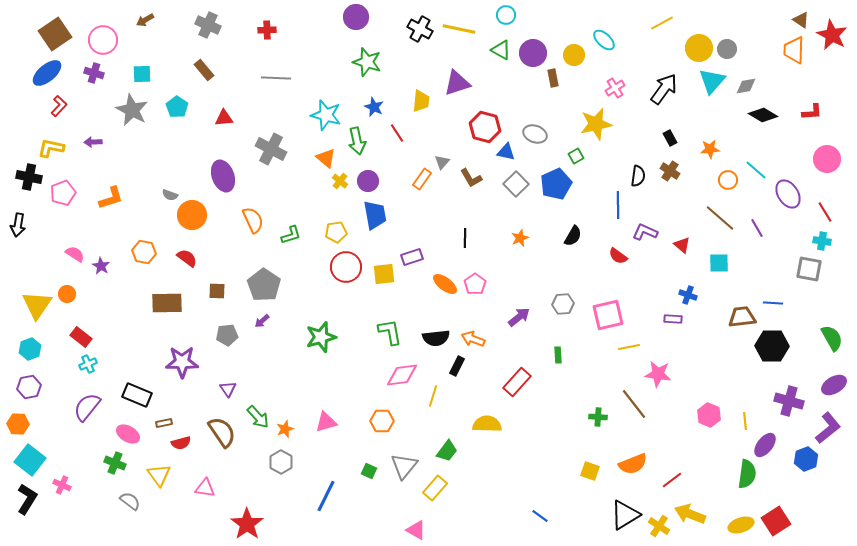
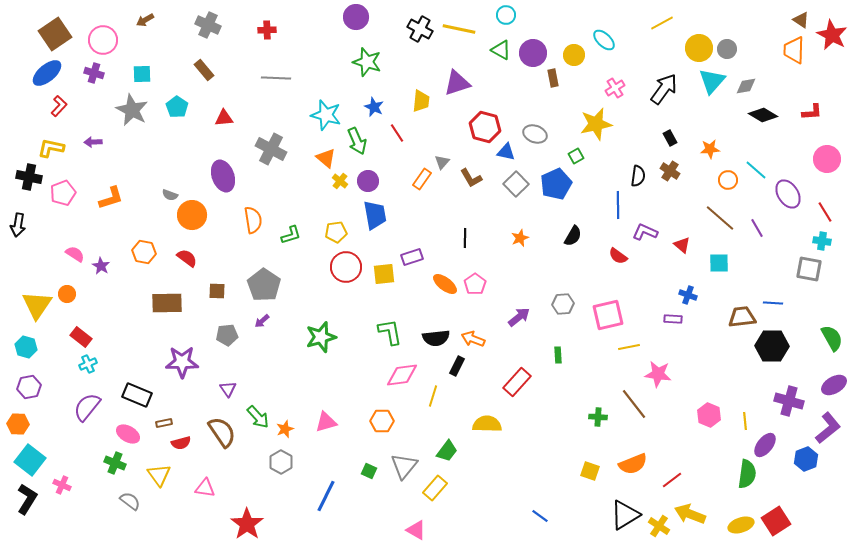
green arrow at (357, 141): rotated 12 degrees counterclockwise
orange semicircle at (253, 220): rotated 16 degrees clockwise
cyan hexagon at (30, 349): moved 4 px left, 2 px up; rotated 25 degrees counterclockwise
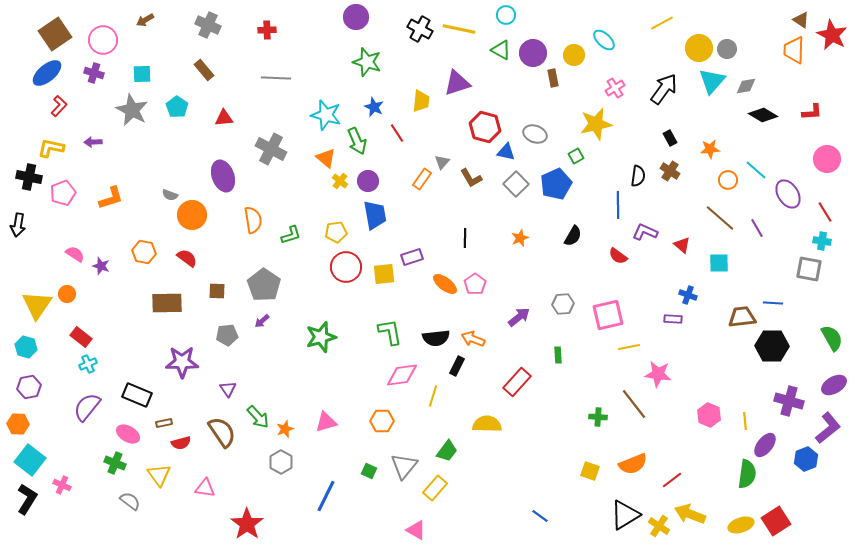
purple star at (101, 266): rotated 12 degrees counterclockwise
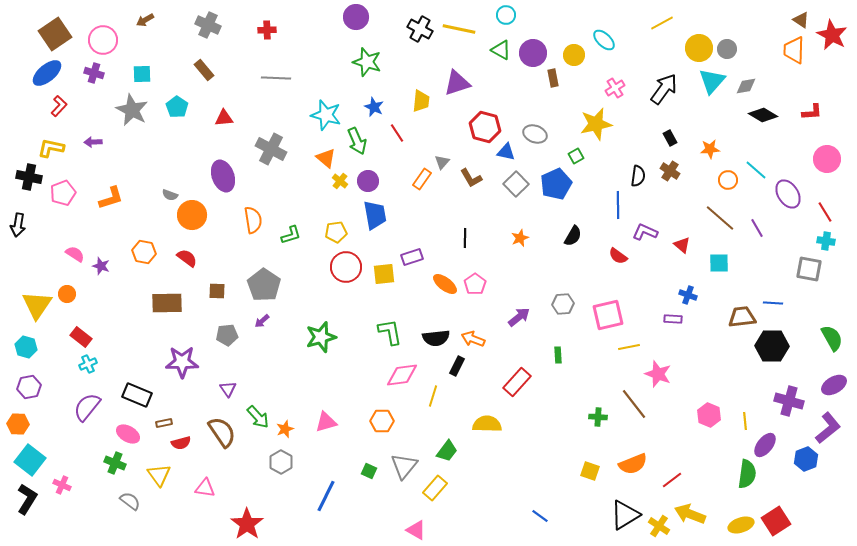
cyan cross at (822, 241): moved 4 px right
pink star at (658, 374): rotated 12 degrees clockwise
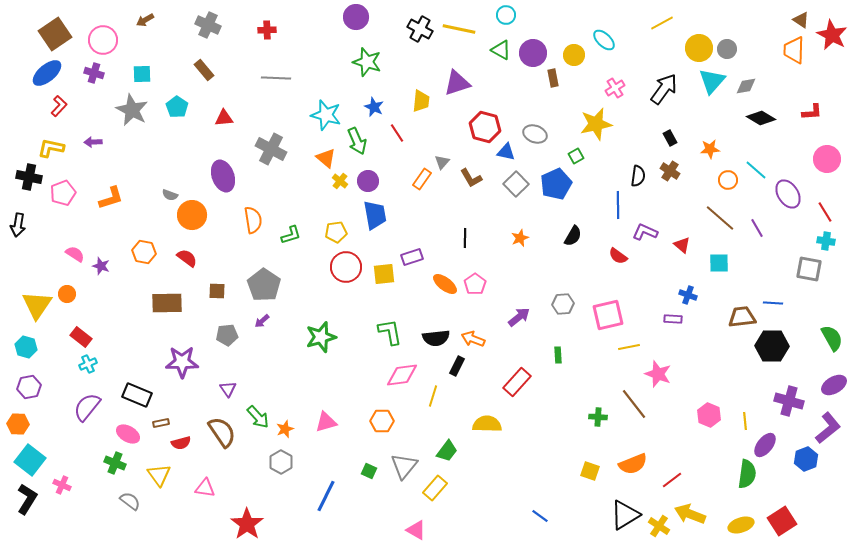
black diamond at (763, 115): moved 2 px left, 3 px down
brown rectangle at (164, 423): moved 3 px left
red square at (776, 521): moved 6 px right
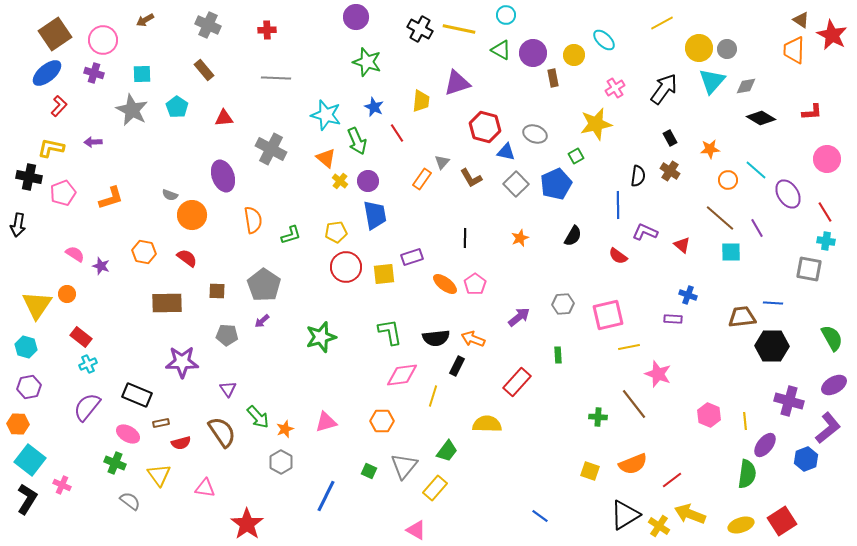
cyan square at (719, 263): moved 12 px right, 11 px up
gray pentagon at (227, 335): rotated 10 degrees clockwise
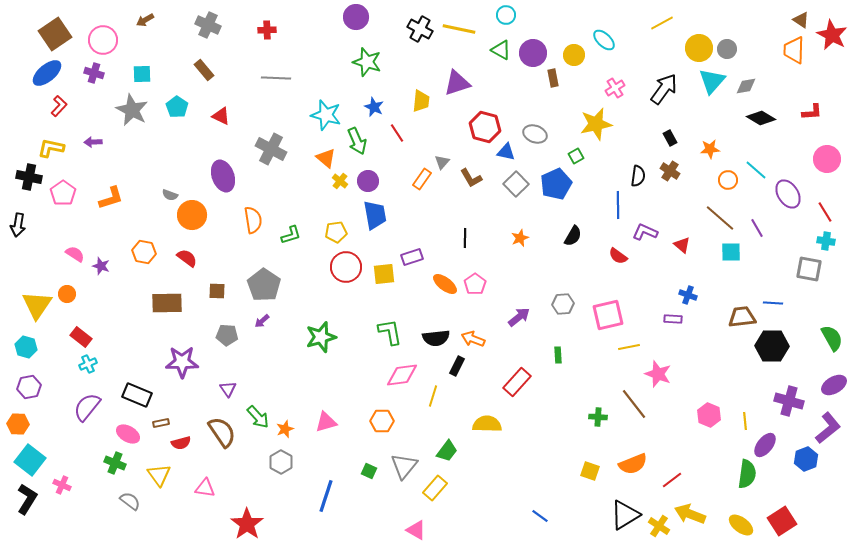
red triangle at (224, 118): moved 3 px left, 2 px up; rotated 30 degrees clockwise
pink pentagon at (63, 193): rotated 15 degrees counterclockwise
blue line at (326, 496): rotated 8 degrees counterclockwise
yellow ellipse at (741, 525): rotated 55 degrees clockwise
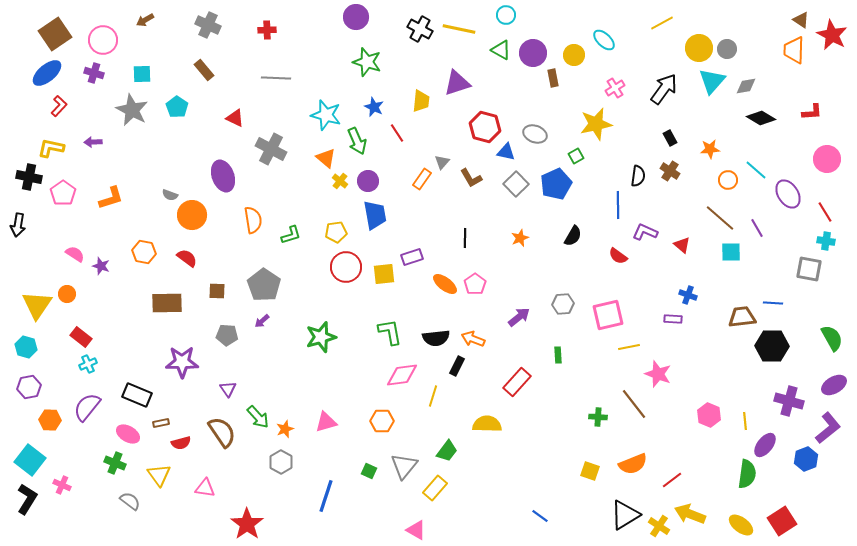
red triangle at (221, 116): moved 14 px right, 2 px down
orange hexagon at (18, 424): moved 32 px right, 4 px up
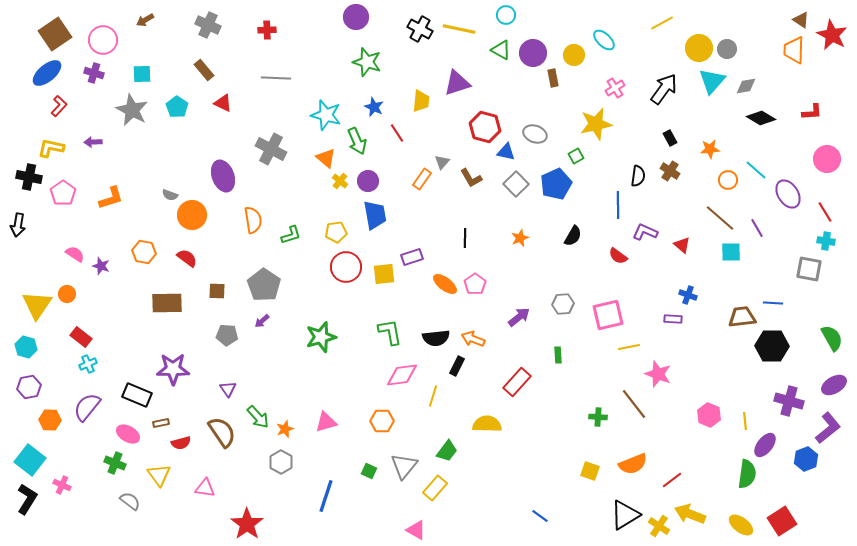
red triangle at (235, 118): moved 12 px left, 15 px up
purple star at (182, 362): moved 9 px left, 7 px down
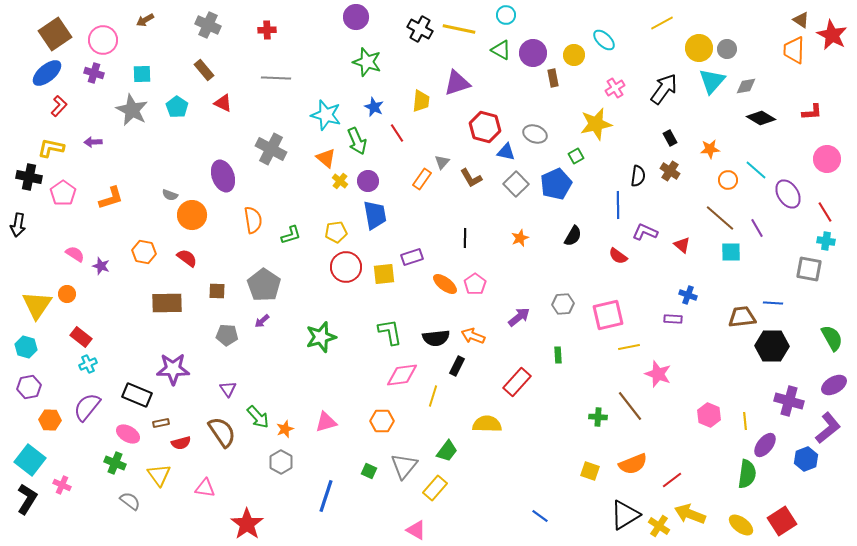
orange arrow at (473, 339): moved 3 px up
brown line at (634, 404): moved 4 px left, 2 px down
